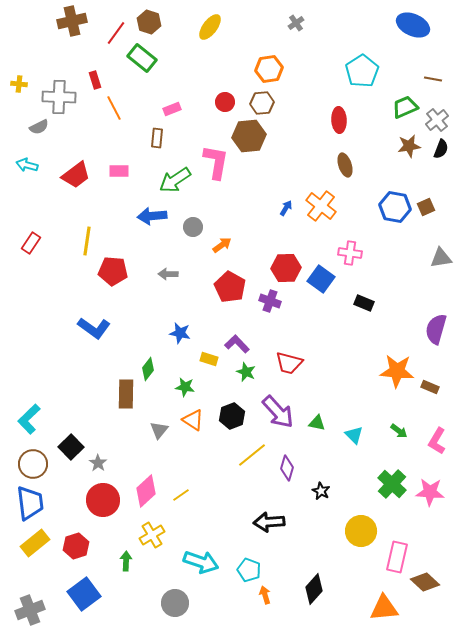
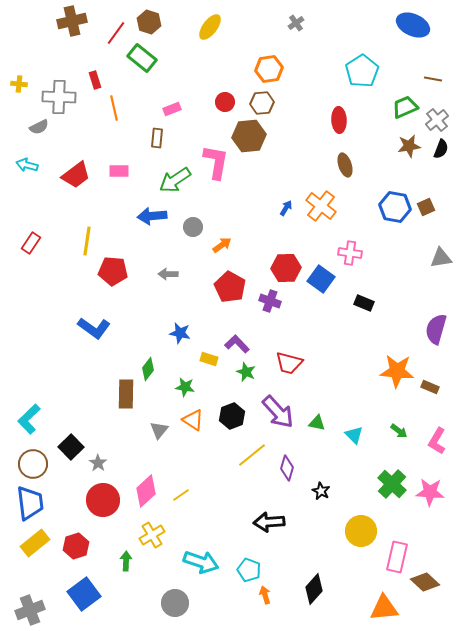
orange line at (114, 108): rotated 15 degrees clockwise
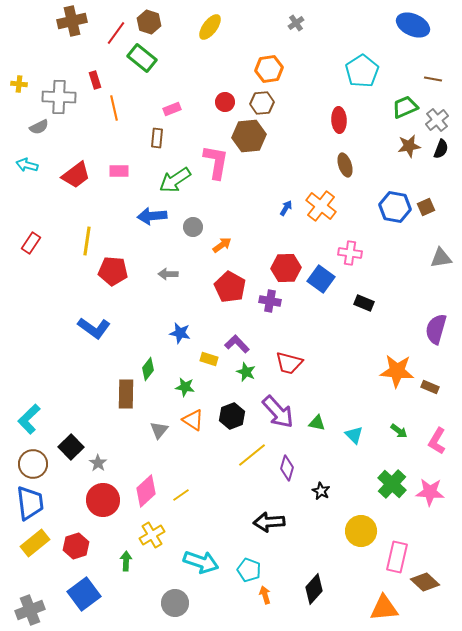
purple cross at (270, 301): rotated 10 degrees counterclockwise
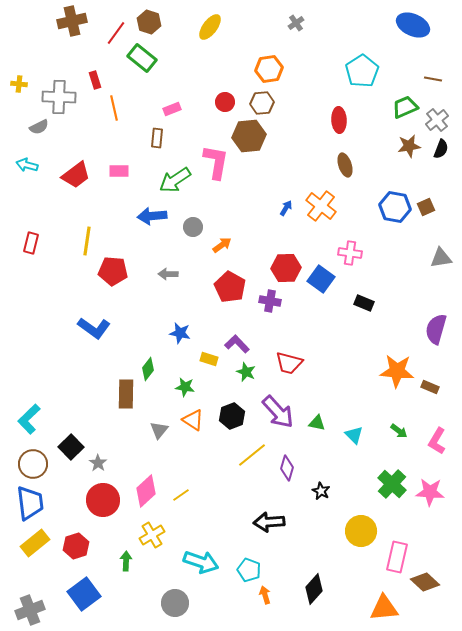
red rectangle at (31, 243): rotated 20 degrees counterclockwise
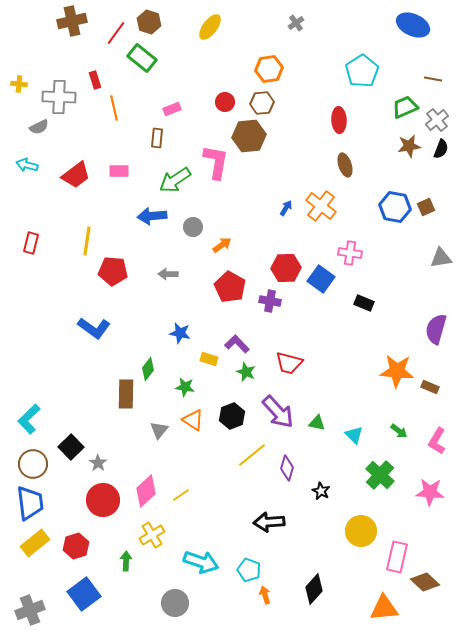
green cross at (392, 484): moved 12 px left, 9 px up
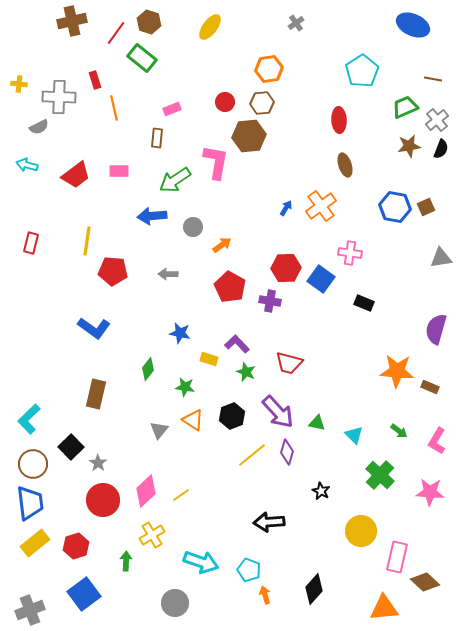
orange cross at (321, 206): rotated 16 degrees clockwise
brown rectangle at (126, 394): moved 30 px left; rotated 12 degrees clockwise
purple diamond at (287, 468): moved 16 px up
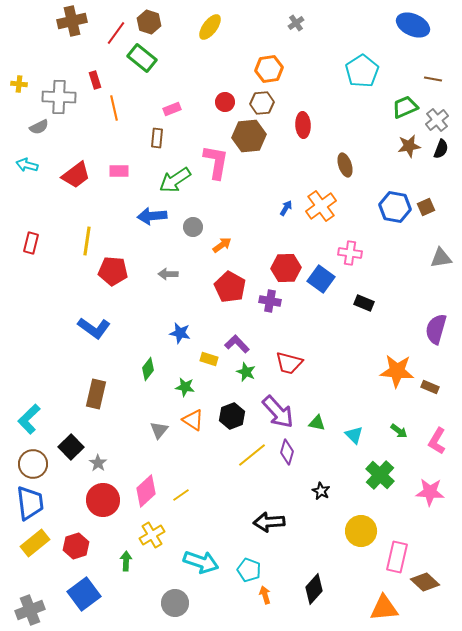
red ellipse at (339, 120): moved 36 px left, 5 px down
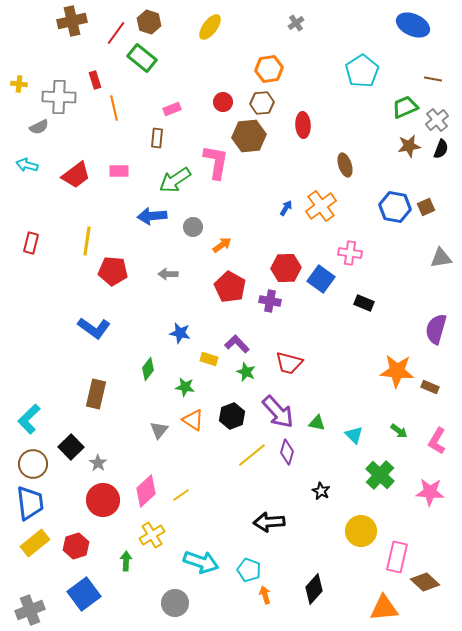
red circle at (225, 102): moved 2 px left
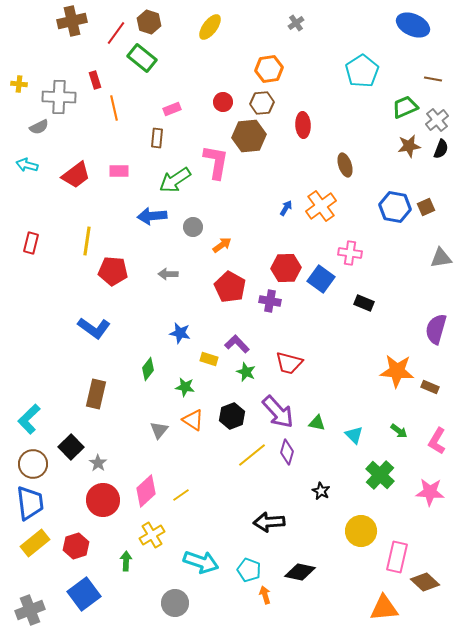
black diamond at (314, 589): moved 14 px left, 17 px up; rotated 60 degrees clockwise
